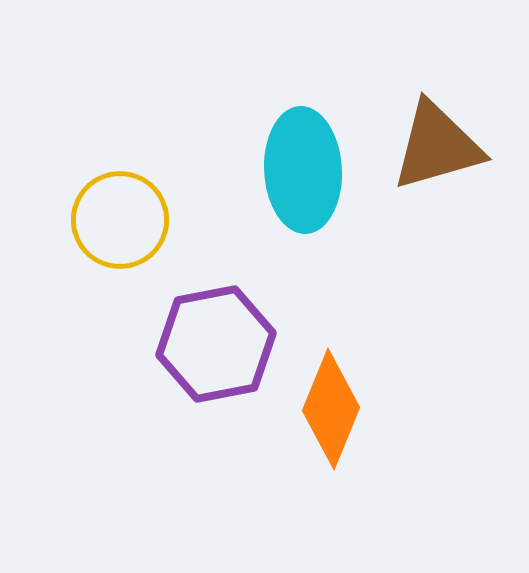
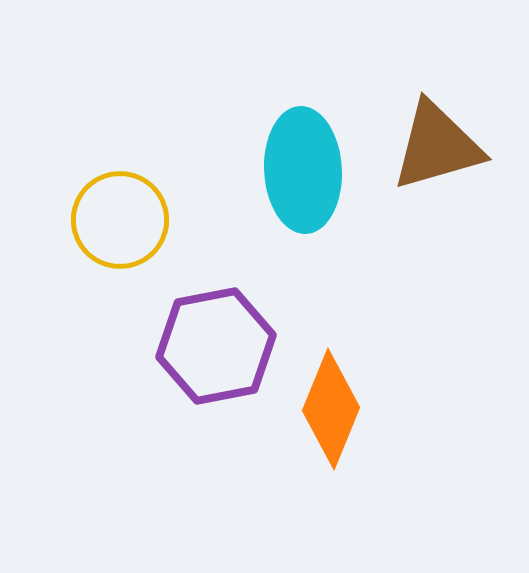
purple hexagon: moved 2 px down
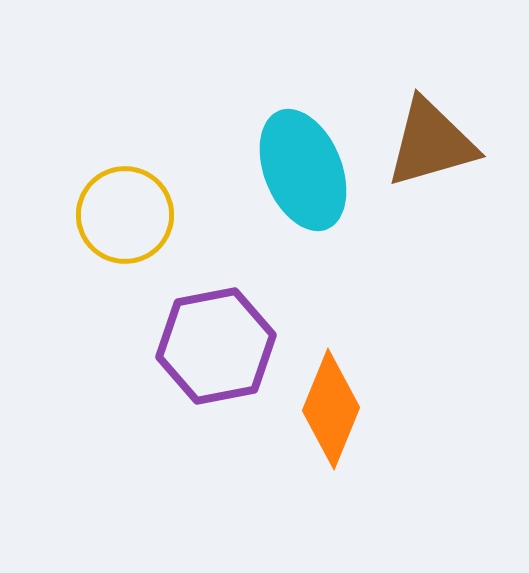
brown triangle: moved 6 px left, 3 px up
cyan ellipse: rotated 19 degrees counterclockwise
yellow circle: moved 5 px right, 5 px up
